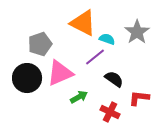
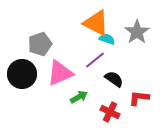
orange triangle: moved 13 px right
purple line: moved 3 px down
black circle: moved 5 px left, 4 px up
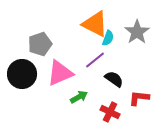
orange triangle: moved 1 px left, 1 px down
cyan semicircle: moved 1 px right, 1 px up; rotated 91 degrees clockwise
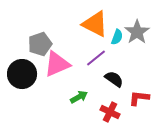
cyan semicircle: moved 9 px right, 1 px up
purple line: moved 1 px right, 2 px up
pink triangle: moved 3 px left, 9 px up
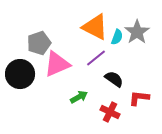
orange triangle: moved 3 px down
gray pentagon: moved 1 px left, 1 px up
black circle: moved 2 px left
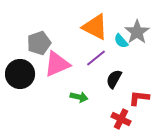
cyan semicircle: moved 4 px right, 4 px down; rotated 119 degrees clockwise
black semicircle: rotated 96 degrees counterclockwise
green arrow: rotated 42 degrees clockwise
red cross: moved 11 px right, 7 px down
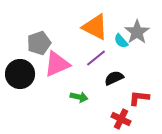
black semicircle: moved 1 px up; rotated 36 degrees clockwise
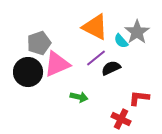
black circle: moved 8 px right, 2 px up
black semicircle: moved 3 px left, 10 px up
